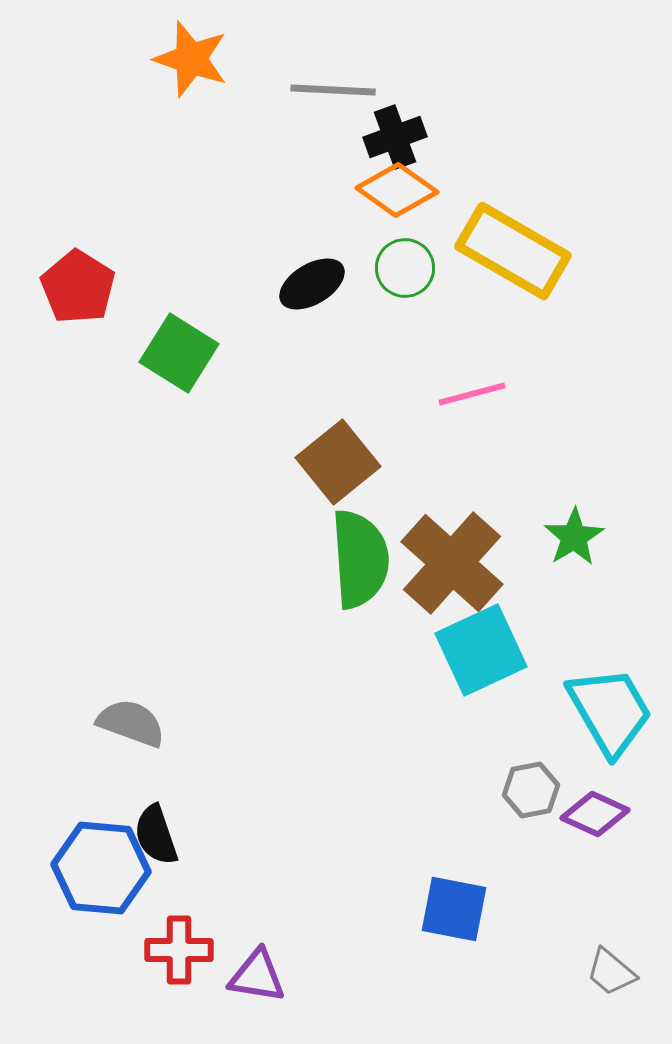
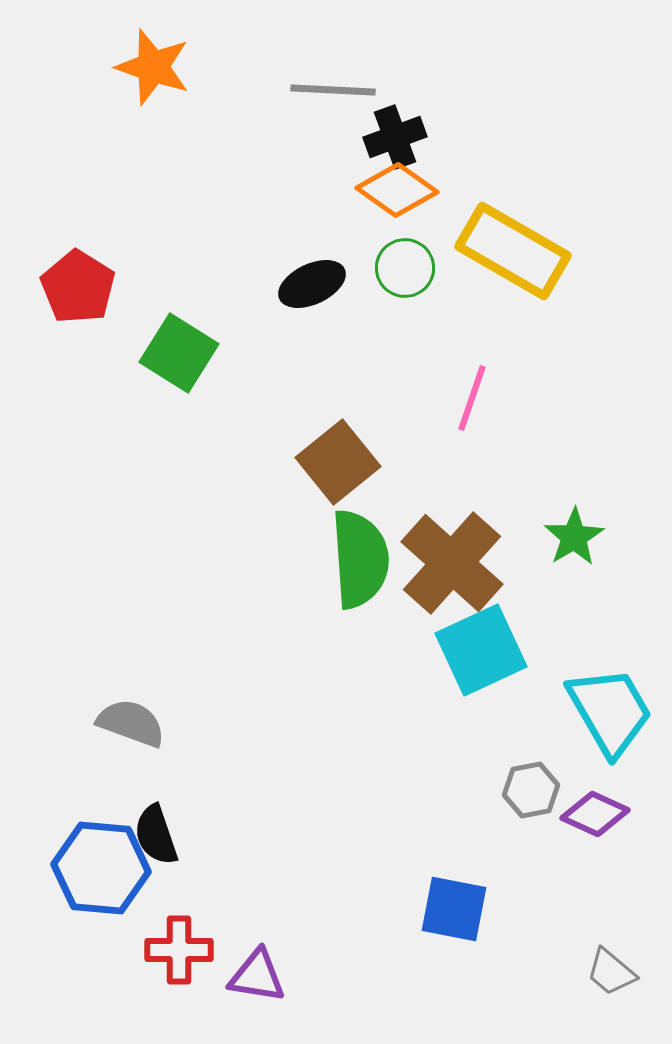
orange star: moved 38 px left, 8 px down
black ellipse: rotated 6 degrees clockwise
pink line: moved 4 px down; rotated 56 degrees counterclockwise
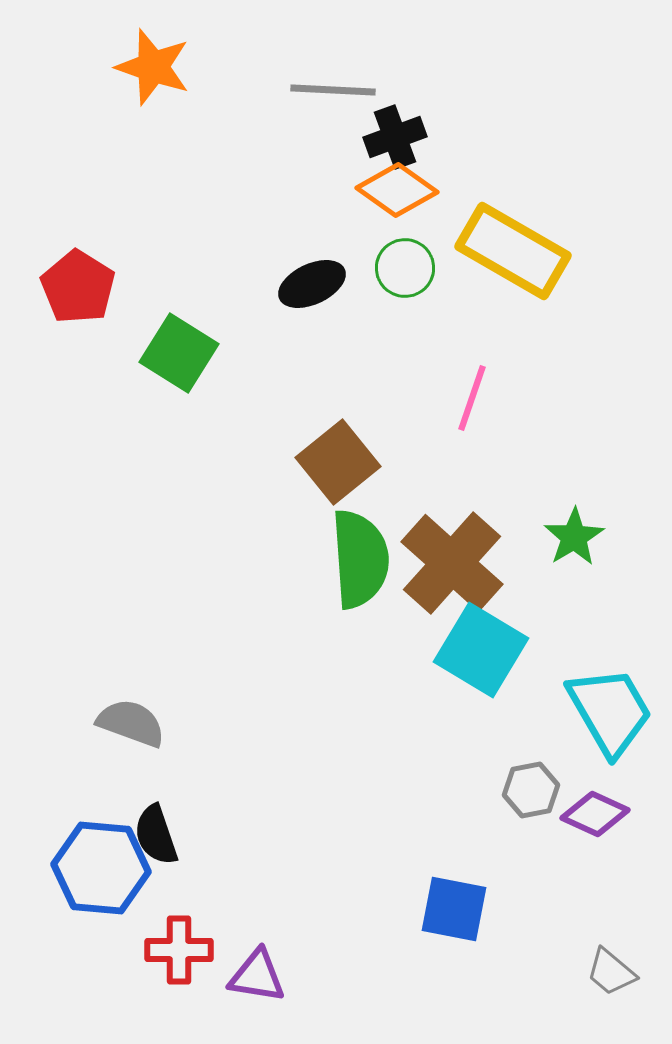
cyan square: rotated 34 degrees counterclockwise
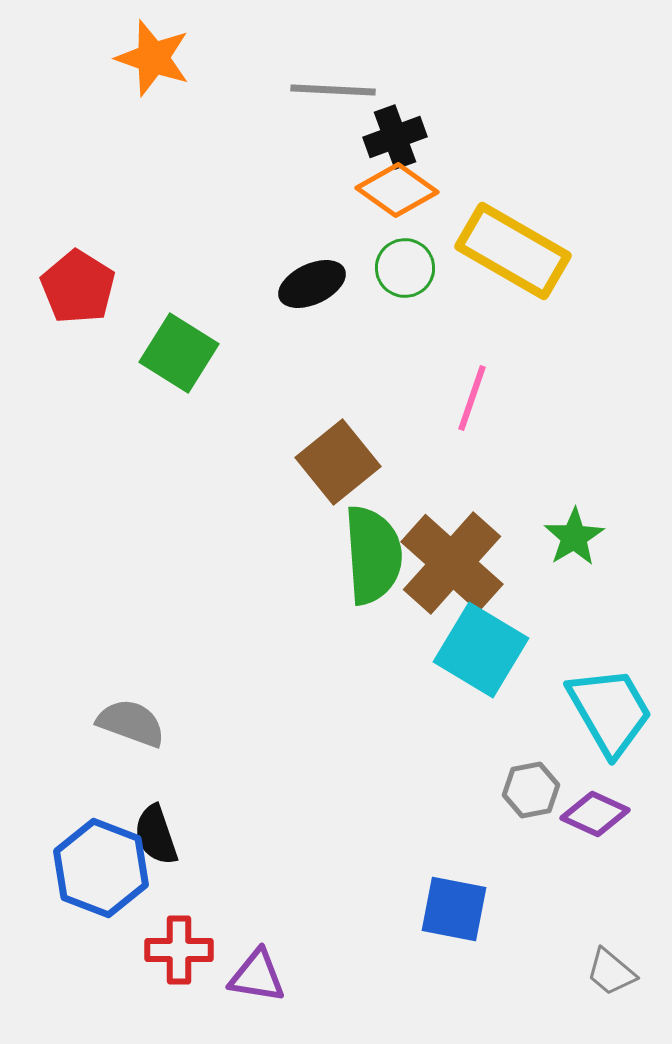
orange star: moved 9 px up
green semicircle: moved 13 px right, 4 px up
blue hexagon: rotated 16 degrees clockwise
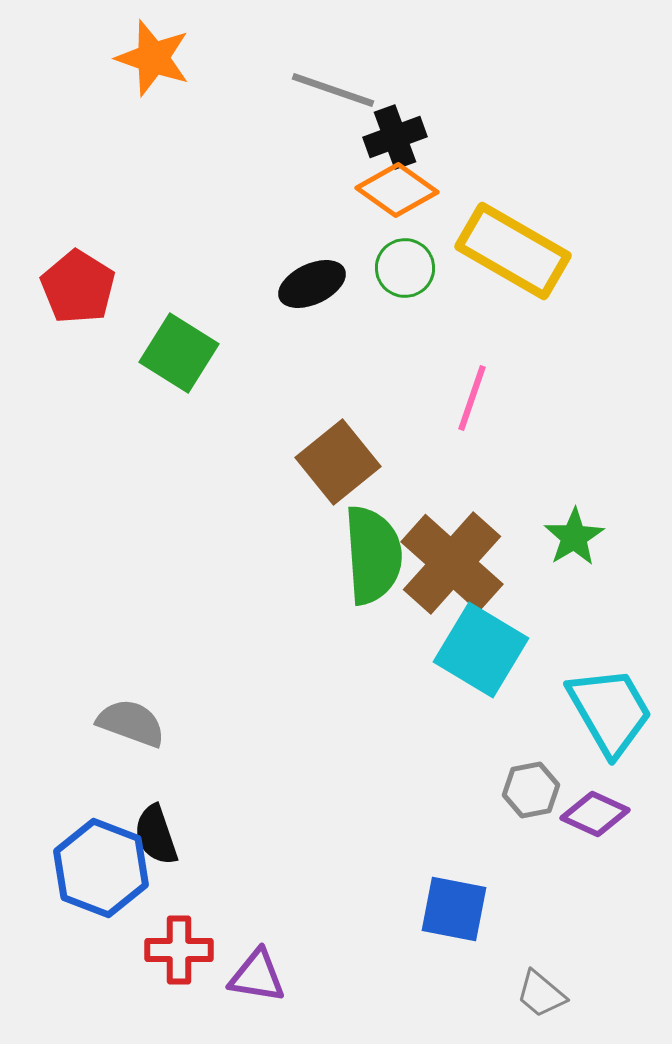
gray line: rotated 16 degrees clockwise
gray trapezoid: moved 70 px left, 22 px down
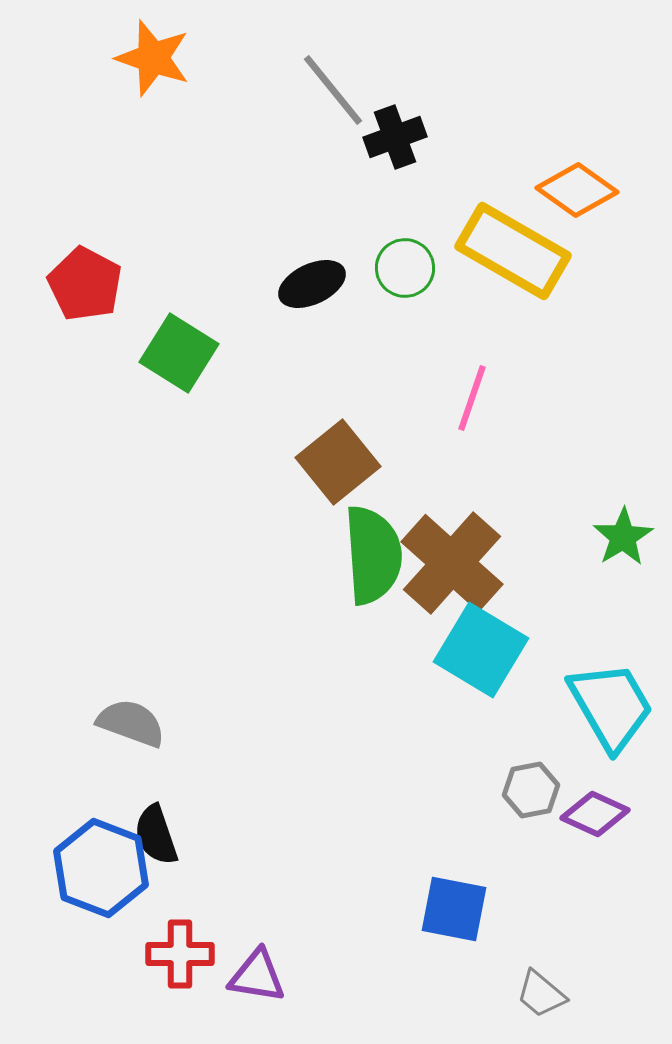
gray line: rotated 32 degrees clockwise
orange diamond: moved 180 px right
red pentagon: moved 7 px right, 3 px up; rotated 4 degrees counterclockwise
green star: moved 49 px right
cyan trapezoid: moved 1 px right, 5 px up
red cross: moved 1 px right, 4 px down
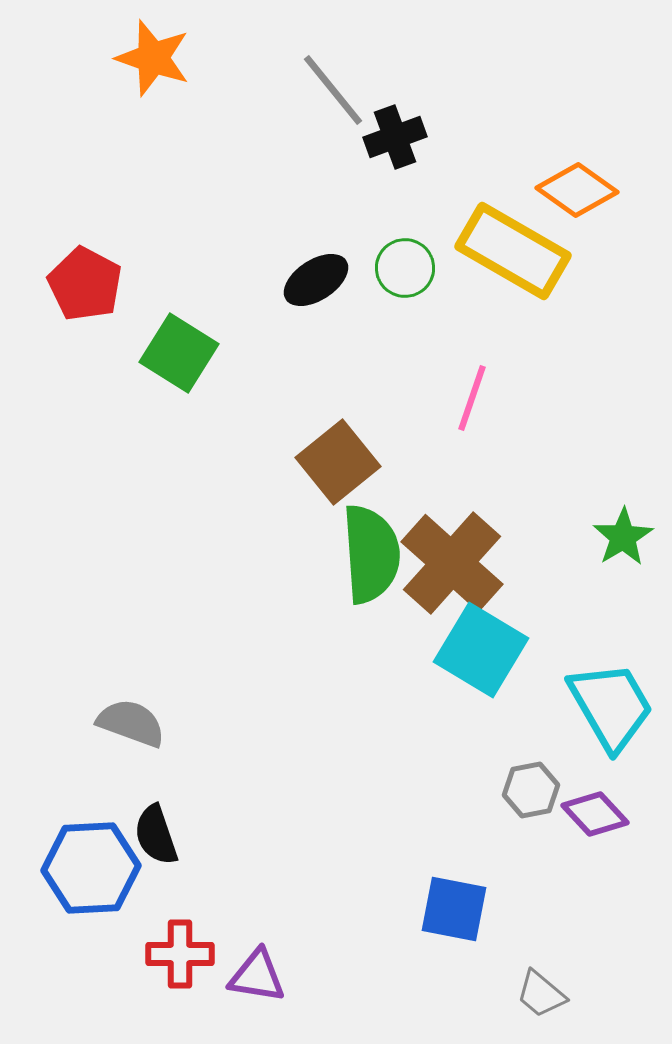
black ellipse: moved 4 px right, 4 px up; rotated 8 degrees counterclockwise
green semicircle: moved 2 px left, 1 px up
purple diamond: rotated 22 degrees clockwise
blue hexagon: moved 10 px left; rotated 24 degrees counterclockwise
